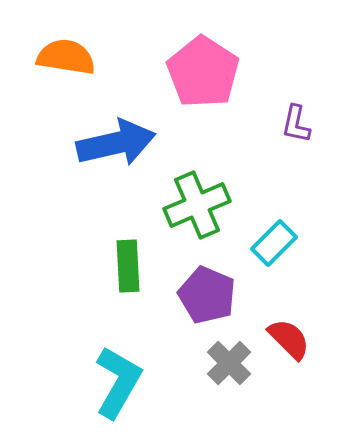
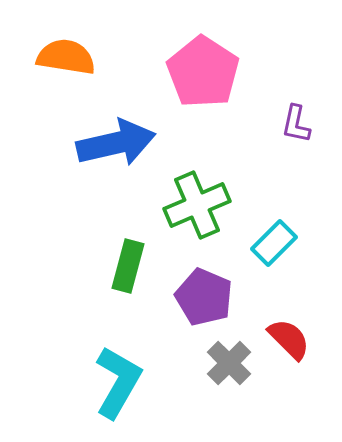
green rectangle: rotated 18 degrees clockwise
purple pentagon: moved 3 px left, 2 px down
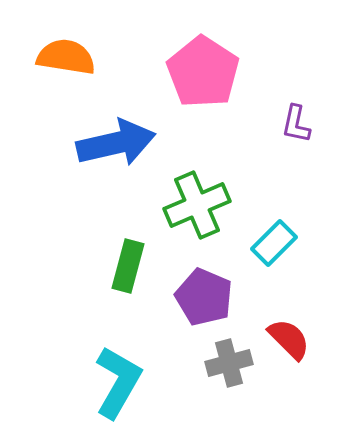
gray cross: rotated 30 degrees clockwise
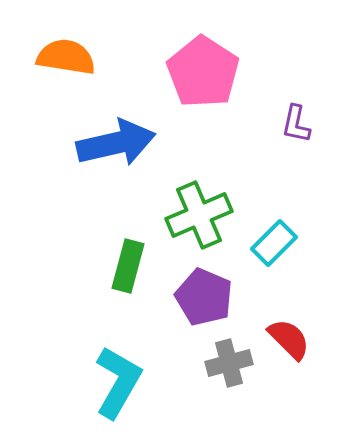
green cross: moved 2 px right, 10 px down
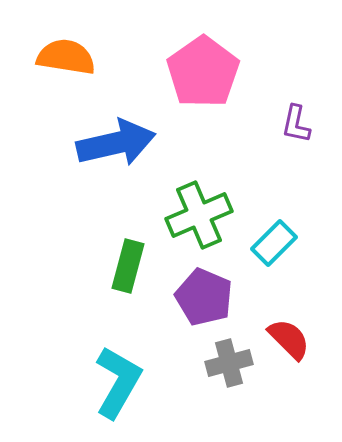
pink pentagon: rotated 4 degrees clockwise
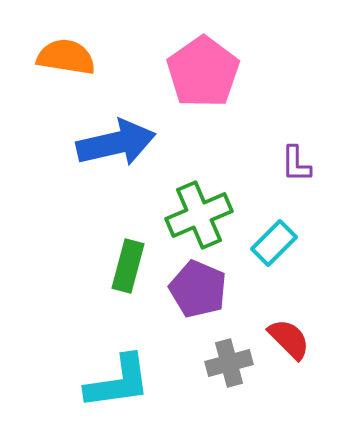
purple L-shape: moved 40 px down; rotated 12 degrees counterclockwise
purple pentagon: moved 6 px left, 8 px up
cyan L-shape: rotated 52 degrees clockwise
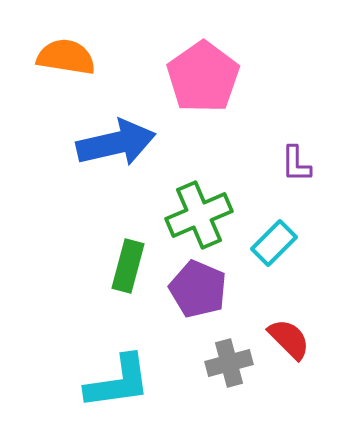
pink pentagon: moved 5 px down
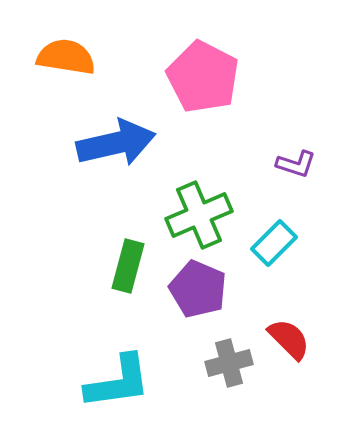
pink pentagon: rotated 10 degrees counterclockwise
purple L-shape: rotated 72 degrees counterclockwise
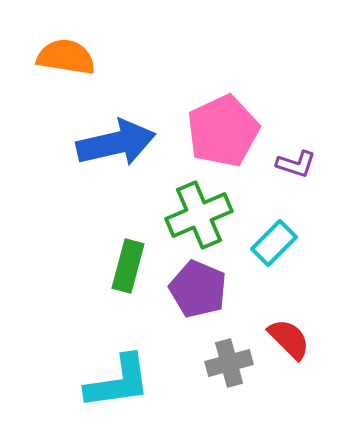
pink pentagon: moved 20 px right, 54 px down; rotated 20 degrees clockwise
